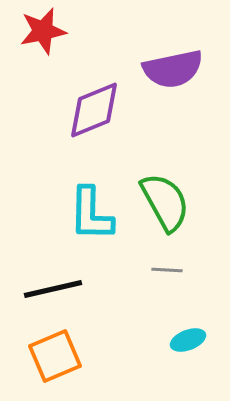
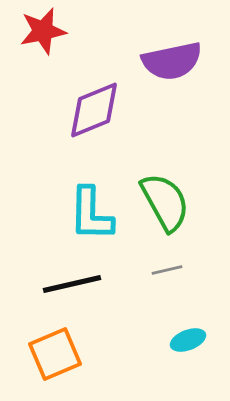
purple semicircle: moved 1 px left, 8 px up
gray line: rotated 16 degrees counterclockwise
black line: moved 19 px right, 5 px up
orange square: moved 2 px up
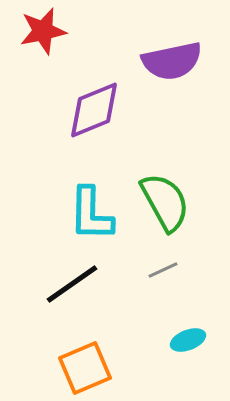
gray line: moved 4 px left; rotated 12 degrees counterclockwise
black line: rotated 22 degrees counterclockwise
orange square: moved 30 px right, 14 px down
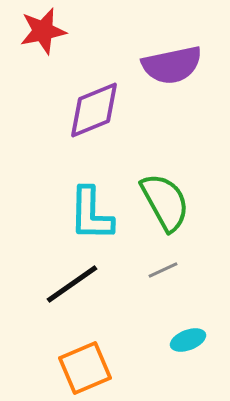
purple semicircle: moved 4 px down
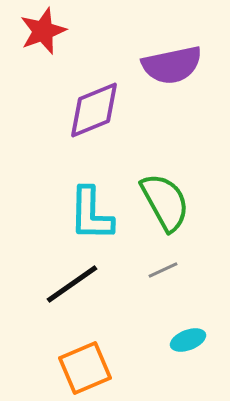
red star: rotated 9 degrees counterclockwise
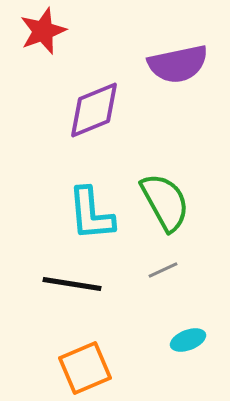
purple semicircle: moved 6 px right, 1 px up
cyan L-shape: rotated 6 degrees counterclockwise
black line: rotated 44 degrees clockwise
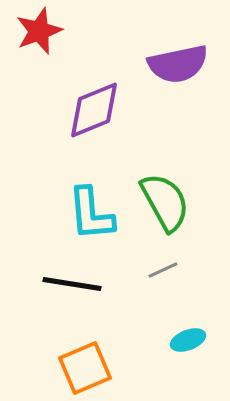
red star: moved 4 px left
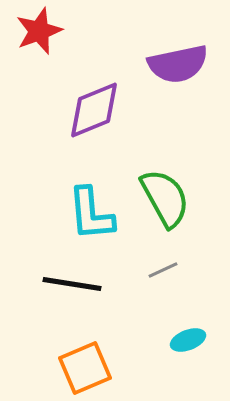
green semicircle: moved 4 px up
